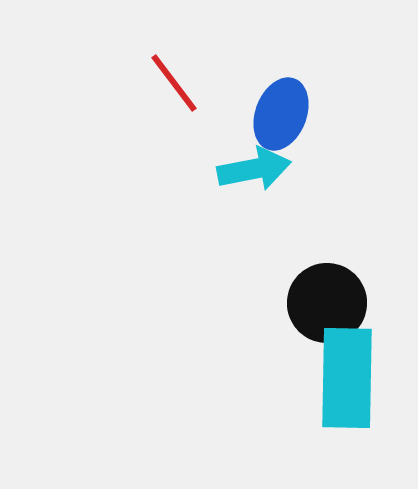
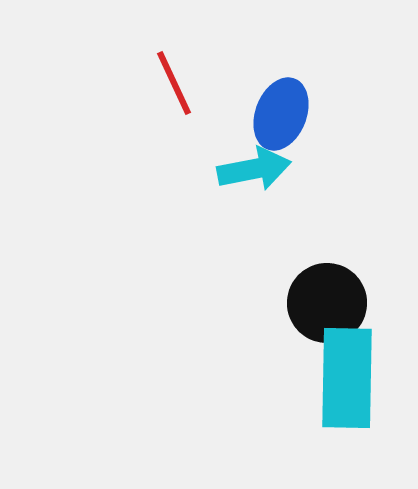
red line: rotated 12 degrees clockwise
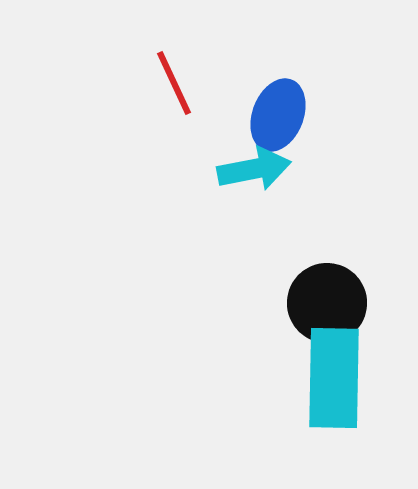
blue ellipse: moved 3 px left, 1 px down
cyan rectangle: moved 13 px left
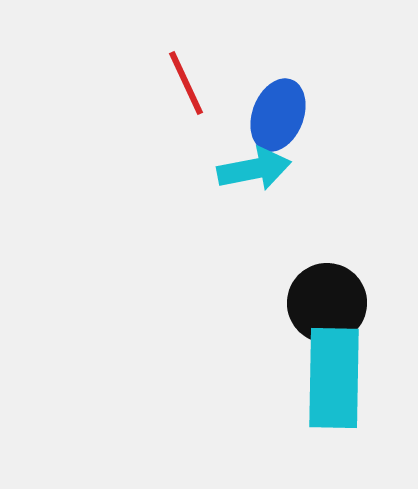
red line: moved 12 px right
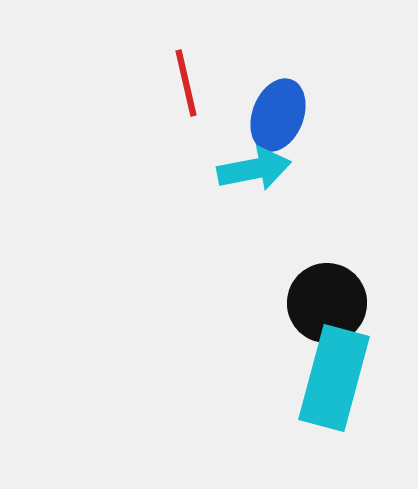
red line: rotated 12 degrees clockwise
cyan rectangle: rotated 14 degrees clockwise
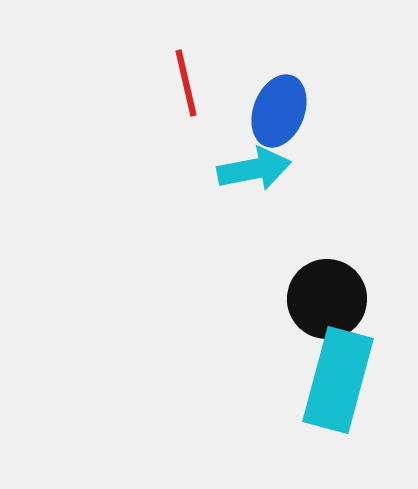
blue ellipse: moved 1 px right, 4 px up
black circle: moved 4 px up
cyan rectangle: moved 4 px right, 2 px down
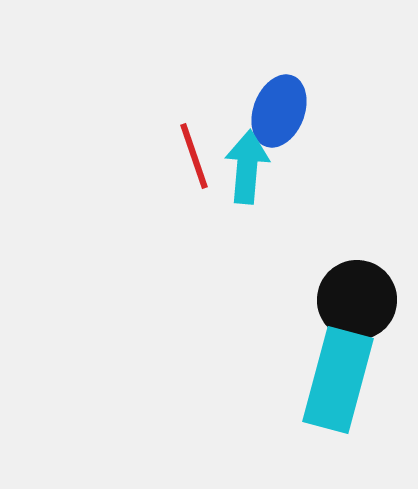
red line: moved 8 px right, 73 px down; rotated 6 degrees counterclockwise
cyan arrow: moved 7 px left, 2 px up; rotated 74 degrees counterclockwise
black circle: moved 30 px right, 1 px down
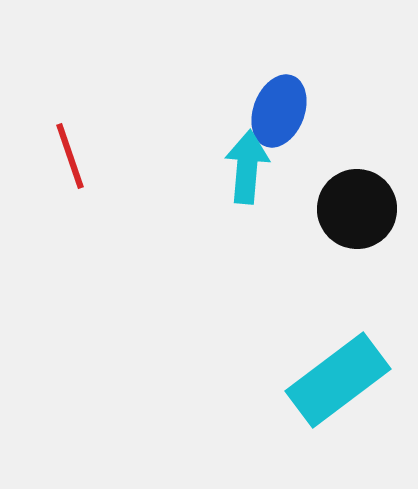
red line: moved 124 px left
black circle: moved 91 px up
cyan rectangle: rotated 38 degrees clockwise
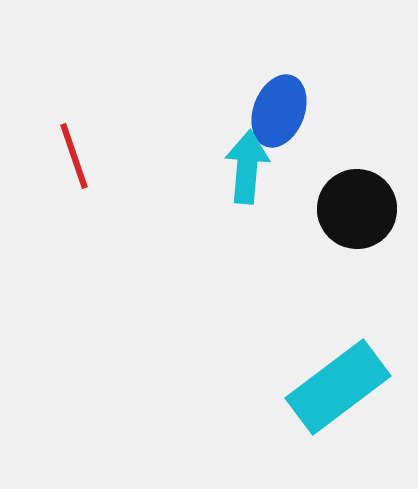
red line: moved 4 px right
cyan rectangle: moved 7 px down
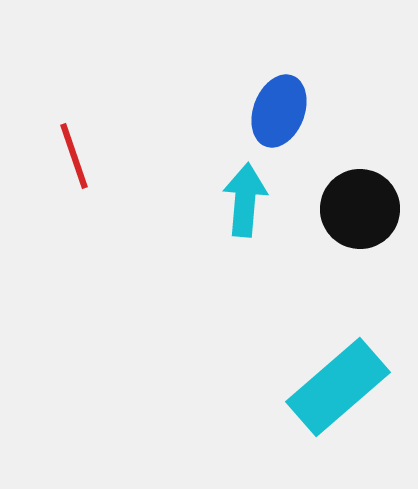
cyan arrow: moved 2 px left, 33 px down
black circle: moved 3 px right
cyan rectangle: rotated 4 degrees counterclockwise
